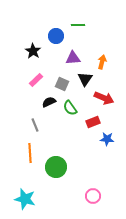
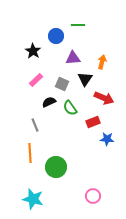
cyan star: moved 8 px right
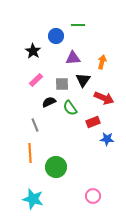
black triangle: moved 2 px left, 1 px down
gray square: rotated 24 degrees counterclockwise
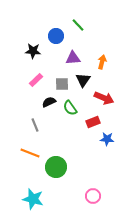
green line: rotated 48 degrees clockwise
black star: rotated 28 degrees counterclockwise
orange line: rotated 66 degrees counterclockwise
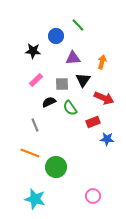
cyan star: moved 2 px right
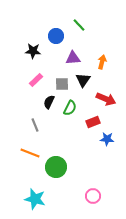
green line: moved 1 px right
red arrow: moved 2 px right, 1 px down
black semicircle: rotated 40 degrees counterclockwise
green semicircle: rotated 119 degrees counterclockwise
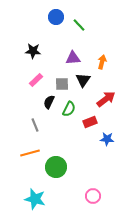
blue circle: moved 19 px up
red arrow: rotated 60 degrees counterclockwise
green semicircle: moved 1 px left, 1 px down
red rectangle: moved 3 px left
orange line: rotated 36 degrees counterclockwise
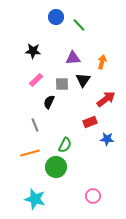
green semicircle: moved 4 px left, 36 px down
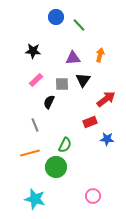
orange arrow: moved 2 px left, 7 px up
